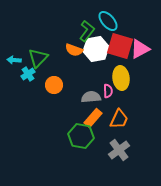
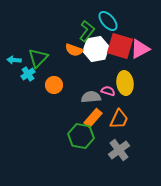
yellow ellipse: moved 4 px right, 5 px down
pink semicircle: rotated 72 degrees counterclockwise
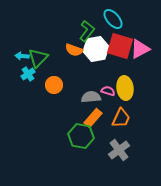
cyan ellipse: moved 5 px right, 2 px up
cyan arrow: moved 8 px right, 4 px up
yellow ellipse: moved 5 px down
orange trapezoid: moved 2 px right, 1 px up
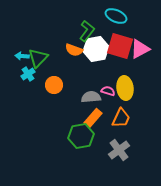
cyan ellipse: moved 3 px right, 3 px up; rotated 25 degrees counterclockwise
green hexagon: rotated 20 degrees counterclockwise
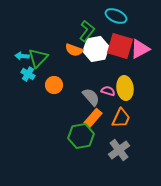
cyan cross: rotated 24 degrees counterclockwise
gray semicircle: rotated 54 degrees clockwise
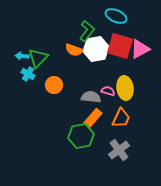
gray semicircle: rotated 42 degrees counterclockwise
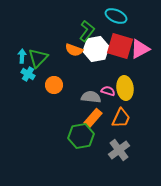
cyan arrow: rotated 88 degrees clockwise
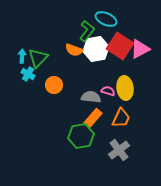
cyan ellipse: moved 10 px left, 3 px down
red square: rotated 16 degrees clockwise
